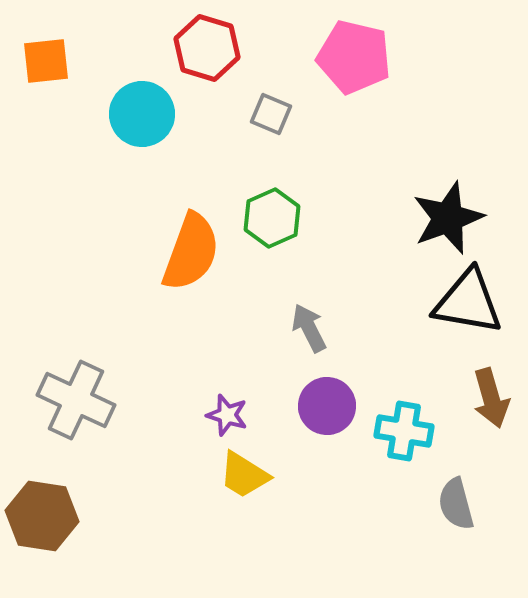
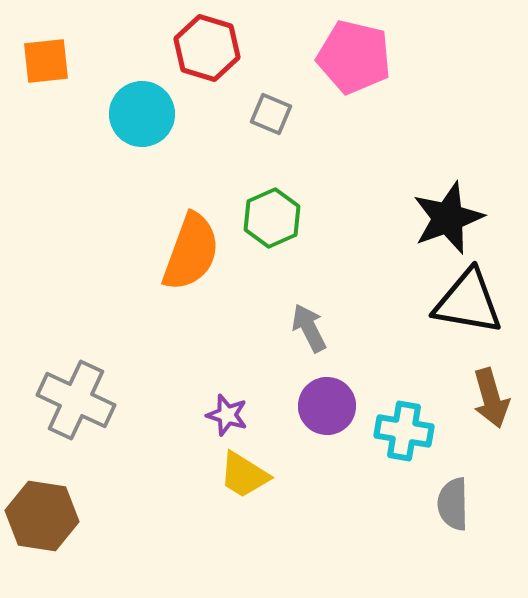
gray semicircle: moved 3 px left; rotated 14 degrees clockwise
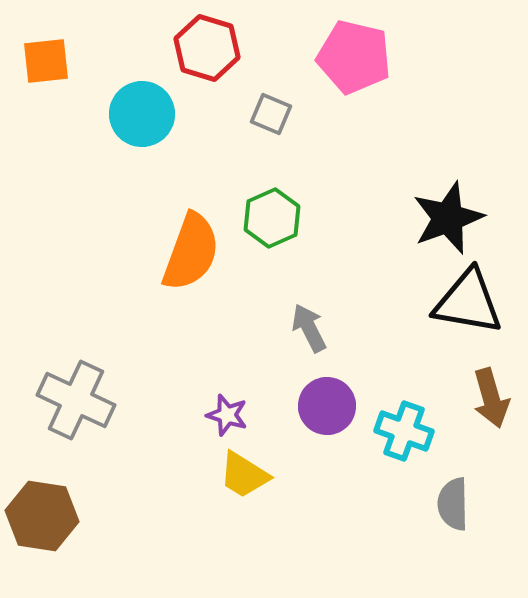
cyan cross: rotated 10 degrees clockwise
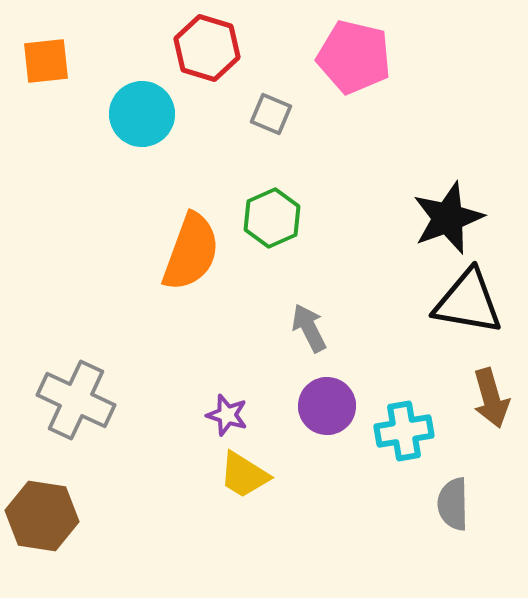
cyan cross: rotated 30 degrees counterclockwise
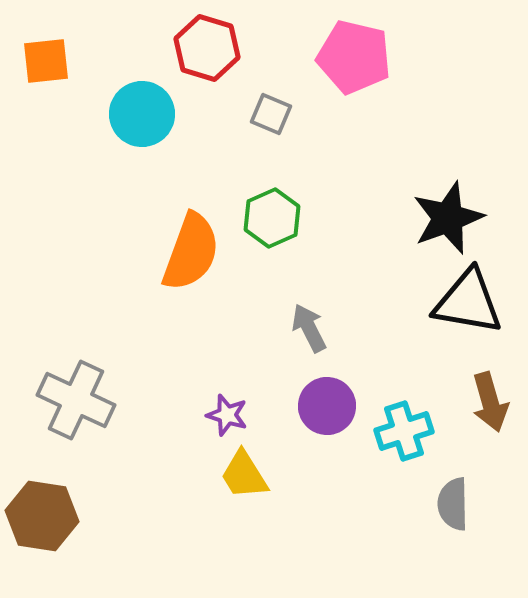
brown arrow: moved 1 px left, 4 px down
cyan cross: rotated 8 degrees counterclockwise
yellow trapezoid: rotated 26 degrees clockwise
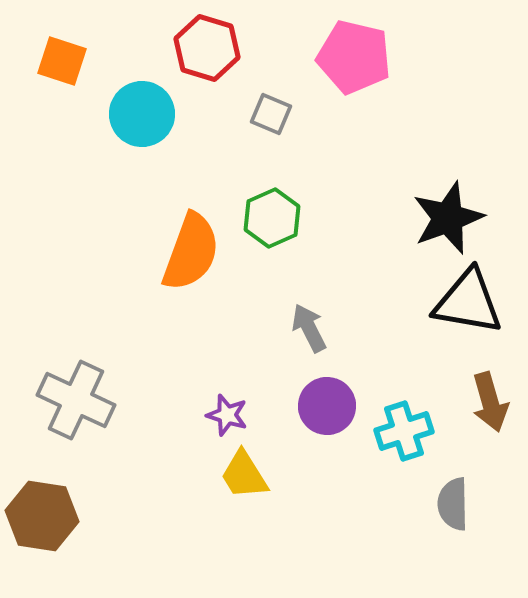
orange square: moved 16 px right; rotated 24 degrees clockwise
